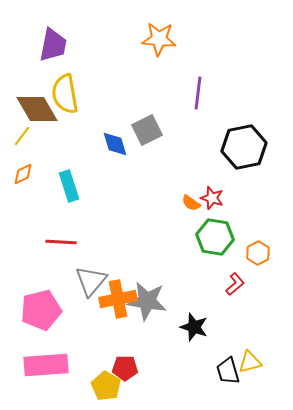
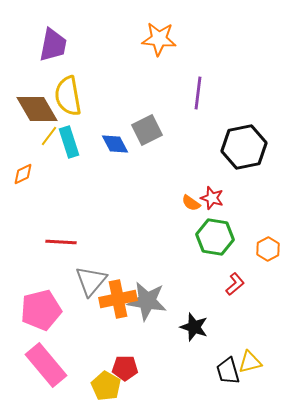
yellow semicircle: moved 3 px right, 2 px down
yellow line: moved 27 px right
blue diamond: rotated 12 degrees counterclockwise
cyan rectangle: moved 44 px up
orange hexagon: moved 10 px right, 4 px up
pink rectangle: rotated 54 degrees clockwise
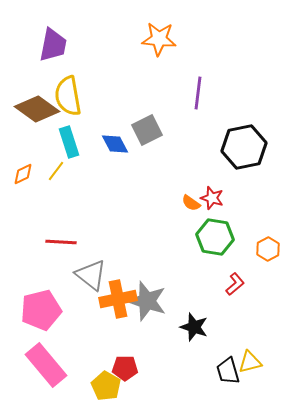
brown diamond: rotated 24 degrees counterclockwise
yellow line: moved 7 px right, 35 px down
gray triangle: moved 6 px up; rotated 32 degrees counterclockwise
gray star: rotated 9 degrees clockwise
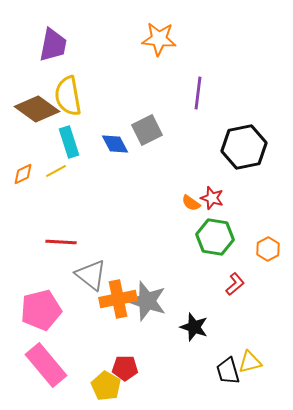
yellow line: rotated 25 degrees clockwise
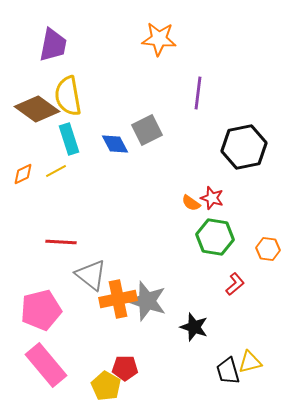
cyan rectangle: moved 3 px up
orange hexagon: rotated 25 degrees counterclockwise
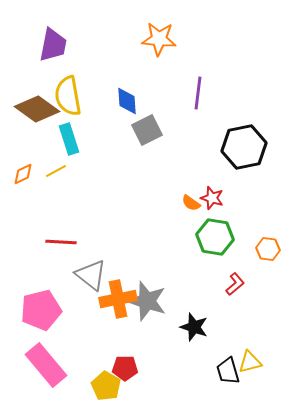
blue diamond: moved 12 px right, 43 px up; rotated 24 degrees clockwise
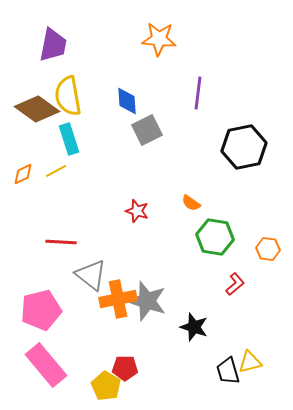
red star: moved 75 px left, 13 px down
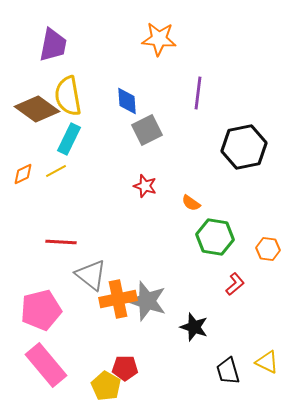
cyan rectangle: rotated 44 degrees clockwise
red star: moved 8 px right, 25 px up
yellow triangle: moved 17 px right; rotated 40 degrees clockwise
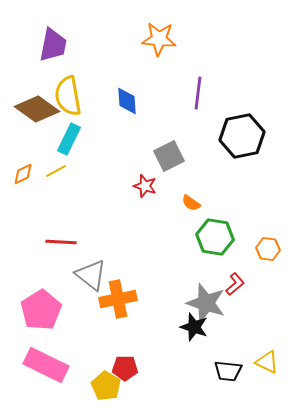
gray square: moved 22 px right, 26 px down
black hexagon: moved 2 px left, 11 px up
gray star: moved 59 px right, 2 px down
pink pentagon: rotated 18 degrees counterclockwise
pink rectangle: rotated 24 degrees counterclockwise
black trapezoid: rotated 68 degrees counterclockwise
